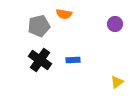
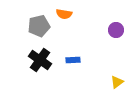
purple circle: moved 1 px right, 6 px down
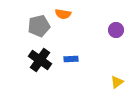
orange semicircle: moved 1 px left
blue rectangle: moved 2 px left, 1 px up
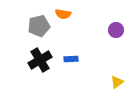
black cross: rotated 25 degrees clockwise
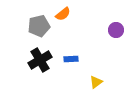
orange semicircle: rotated 49 degrees counterclockwise
yellow triangle: moved 21 px left
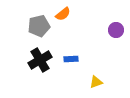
yellow triangle: rotated 16 degrees clockwise
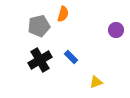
orange semicircle: rotated 35 degrees counterclockwise
blue rectangle: moved 2 px up; rotated 48 degrees clockwise
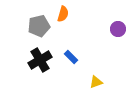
purple circle: moved 2 px right, 1 px up
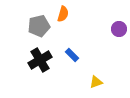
purple circle: moved 1 px right
blue rectangle: moved 1 px right, 2 px up
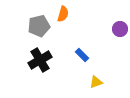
purple circle: moved 1 px right
blue rectangle: moved 10 px right
